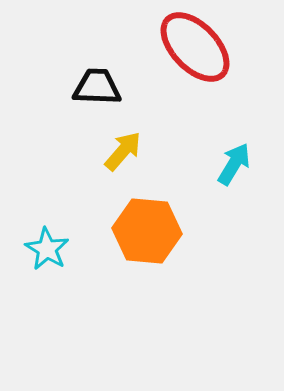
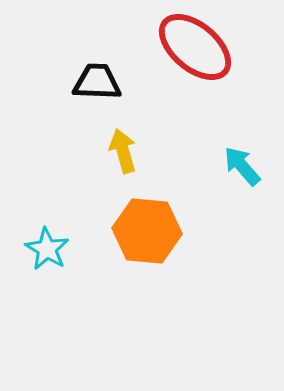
red ellipse: rotated 6 degrees counterclockwise
black trapezoid: moved 5 px up
yellow arrow: rotated 57 degrees counterclockwise
cyan arrow: moved 8 px right, 2 px down; rotated 72 degrees counterclockwise
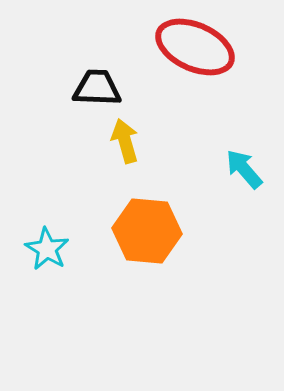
red ellipse: rotated 16 degrees counterclockwise
black trapezoid: moved 6 px down
yellow arrow: moved 2 px right, 10 px up
cyan arrow: moved 2 px right, 3 px down
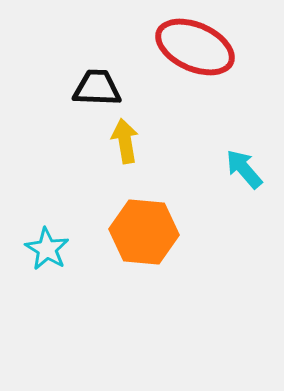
yellow arrow: rotated 6 degrees clockwise
orange hexagon: moved 3 px left, 1 px down
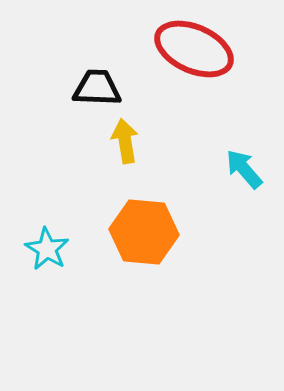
red ellipse: moved 1 px left, 2 px down
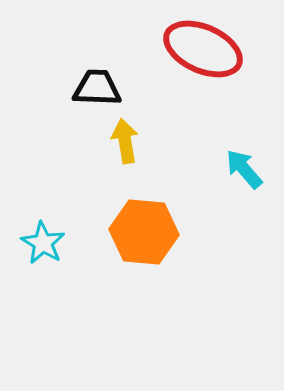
red ellipse: moved 9 px right
cyan star: moved 4 px left, 6 px up
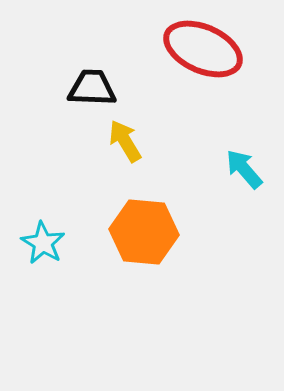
black trapezoid: moved 5 px left
yellow arrow: rotated 21 degrees counterclockwise
